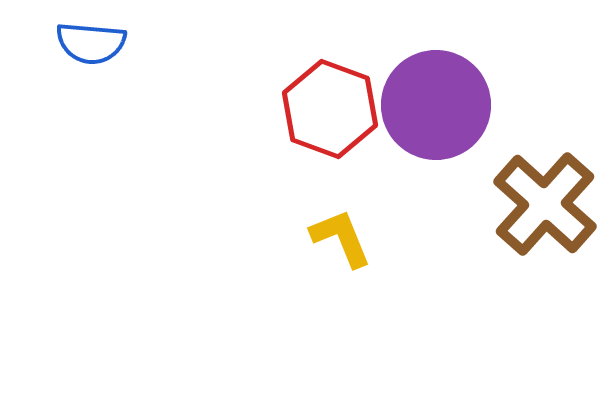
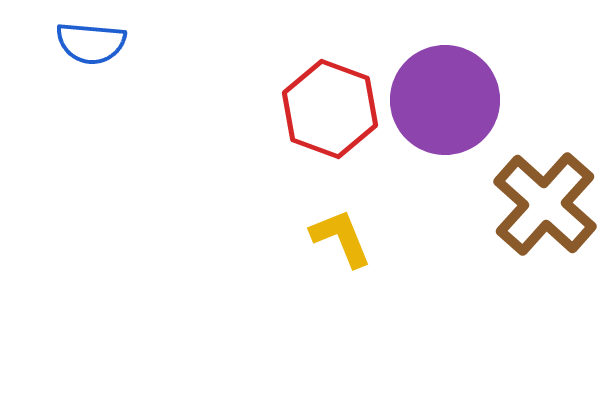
purple circle: moved 9 px right, 5 px up
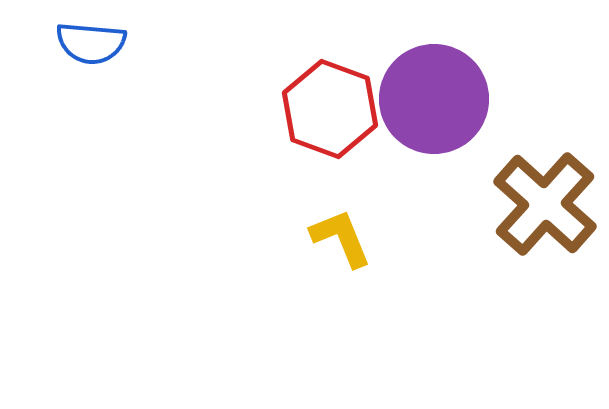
purple circle: moved 11 px left, 1 px up
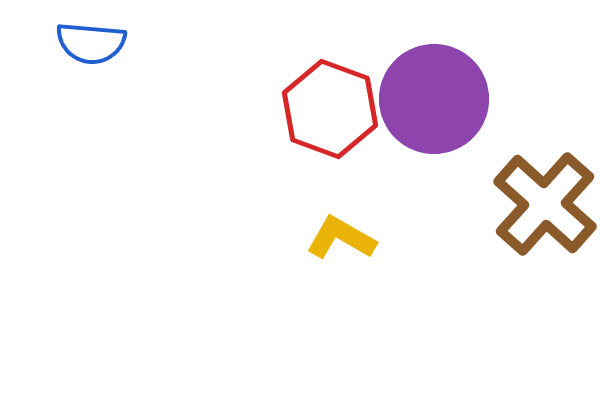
yellow L-shape: rotated 38 degrees counterclockwise
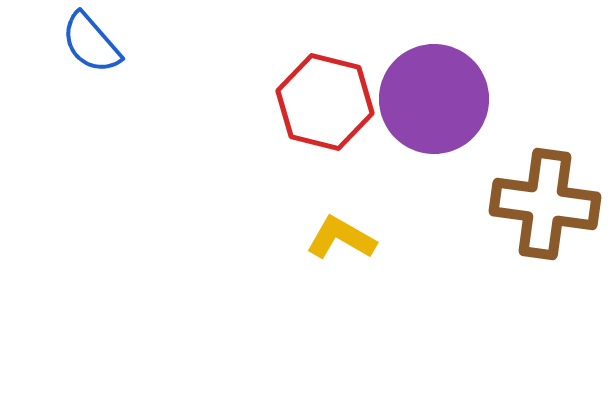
blue semicircle: rotated 44 degrees clockwise
red hexagon: moved 5 px left, 7 px up; rotated 6 degrees counterclockwise
brown cross: rotated 34 degrees counterclockwise
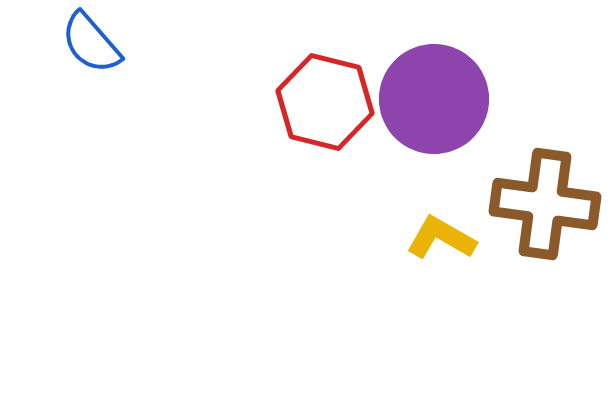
yellow L-shape: moved 100 px right
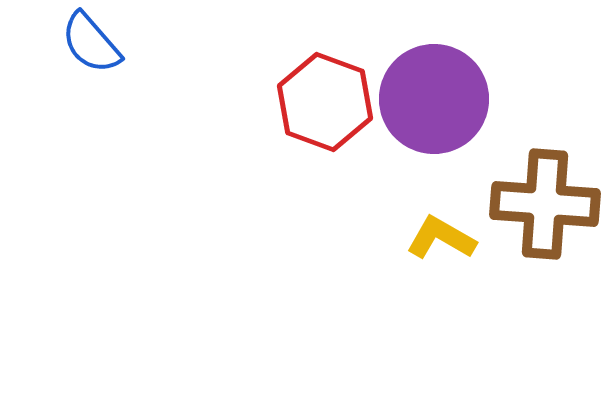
red hexagon: rotated 6 degrees clockwise
brown cross: rotated 4 degrees counterclockwise
